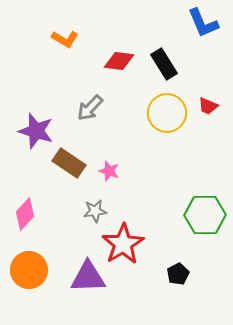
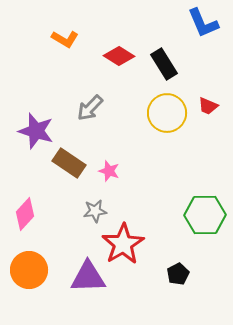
red diamond: moved 5 px up; rotated 24 degrees clockwise
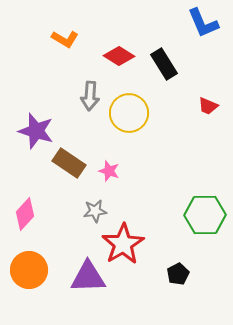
gray arrow: moved 12 px up; rotated 40 degrees counterclockwise
yellow circle: moved 38 px left
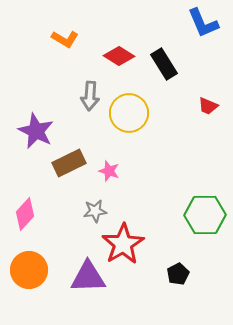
purple star: rotated 9 degrees clockwise
brown rectangle: rotated 60 degrees counterclockwise
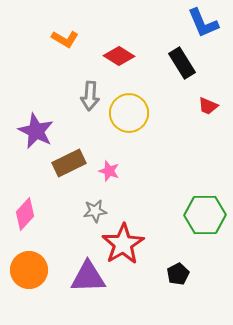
black rectangle: moved 18 px right, 1 px up
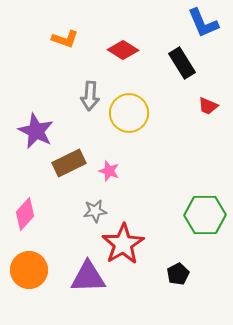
orange L-shape: rotated 12 degrees counterclockwise
red diamond: moved 4 px right, 6 px up
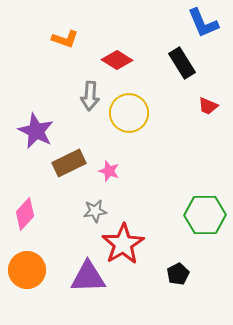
red diamond: moved 6 px left, 10 px down
orange circle: moved 2 px left
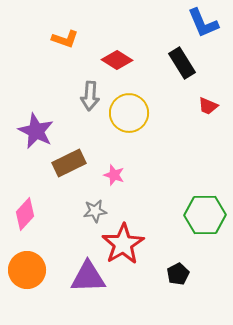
pink star: moved 5 px right, 4 px down
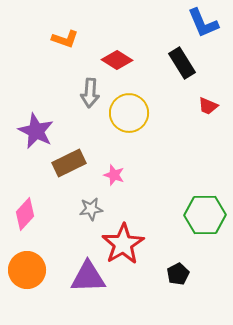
gray arrow: moved 3 px up
gray star: moved 4 px left, 2 px up
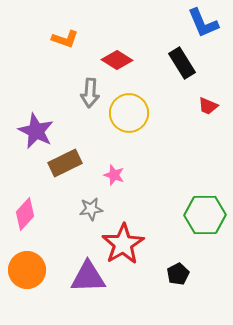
brown rectangle: moved 4 px left
